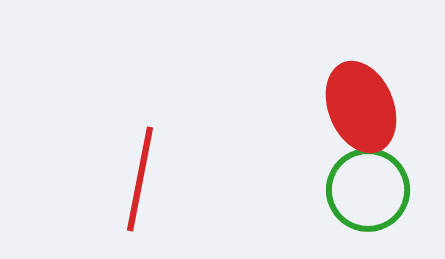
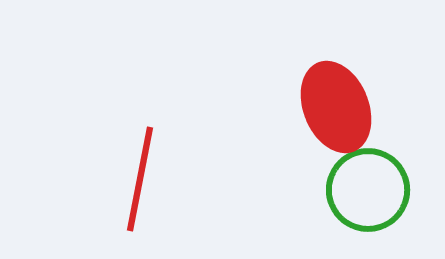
red ellipse: moved 25 px left
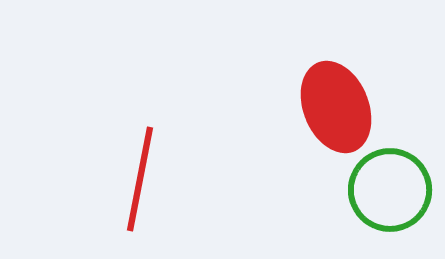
green circle: moved 22 px right
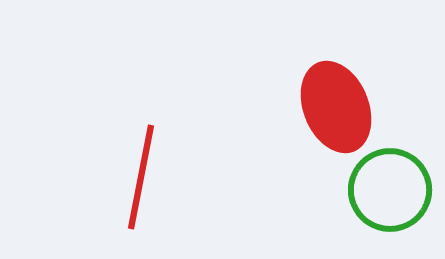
red line: moved 1 px right, 2 px up
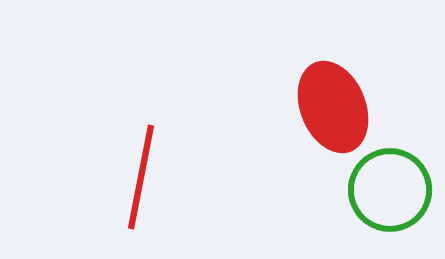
red ellipse: moved 3 px left
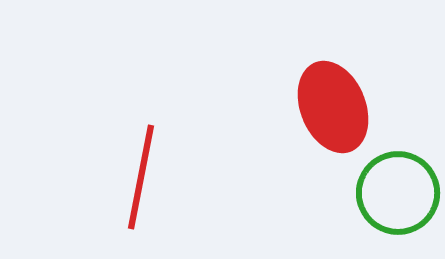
green circle: moved 8 px right, 3 px down
